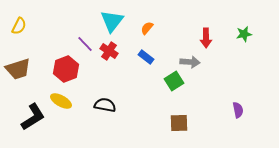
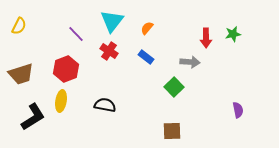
green star: moved 11 px left
purple line: moved 9 px left, 10 px up
brown trapezoid: moved 3 px right, 5 px down
green square: moved 6 px down; rotated 12 degrees counterclockwise
yellow ellipse: rotated 70 degrees clockwise
brown square: moved 7 px left, 8 px down
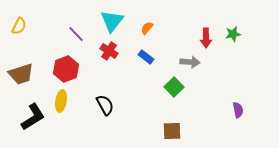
black semicircle: rotated 50 degrees clockwise
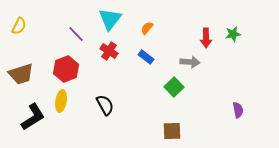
cyan triangle: moved 2 px left, 2 px up
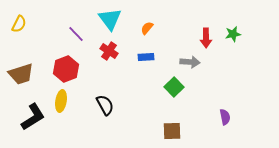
cyan triangle: rotated 15 degrees counterclockwise
yellow semicircle: moved 2 px up
blue rectangle: rotated 42 degrees counterclockwise
purple semicircle: moved 13 px left, 7 px down
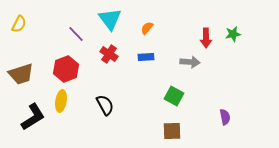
red cross: moved 3 px down
green square: moved 9 px down; rotated 18 degrees counterclockwise
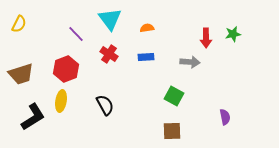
orange semicircle: rotated 40 degrees clockwise
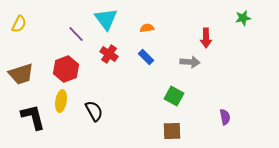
cyan triangle: moved 4 px left
green star: moved 10 px right, 16 px up
blue rectangle: rotated 49 degrees clockwise
black semicircle: moved 11 px left, 6 px down
black L-shape: rotated 72 degrees counterclockwise
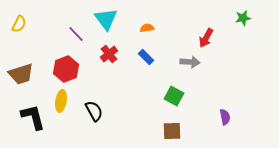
red arrow: rotated 30 degrees clockwise
red cross: rotated 18 degrees clockwise
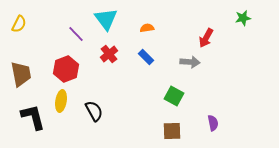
brown trapezoid: rotated 84 degrees counterclockwise
purple semicircle: moved 12 px left, 6 px down
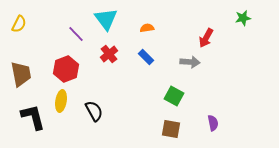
brown square: moved 1 px left, 2 px up; rotated 12 degrees clockwise
